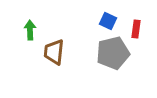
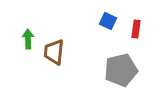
green arrow: moved 2 px left, 9 px down
gray pentagon: moved 8 px right, 17 px down
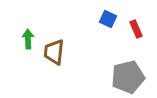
blue square: moved 2 px up
red rectangle: rotated 30 degrees counterclockwise
gray pentagon: moved 7 px right, 7 px down
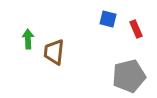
blue square: rotated 12 degrees counterclockwise
gray pentagon: moved 1 px right, 1 px up
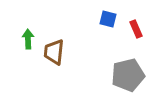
gray pentagon: moved 1 px left, 1 px up
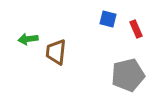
green arrow: rotated 96 degrees counterclockwise
brown trapezoid: moved 2 px right
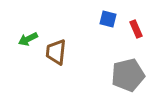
green arrow: rotated 18 degrees counterclockwise
